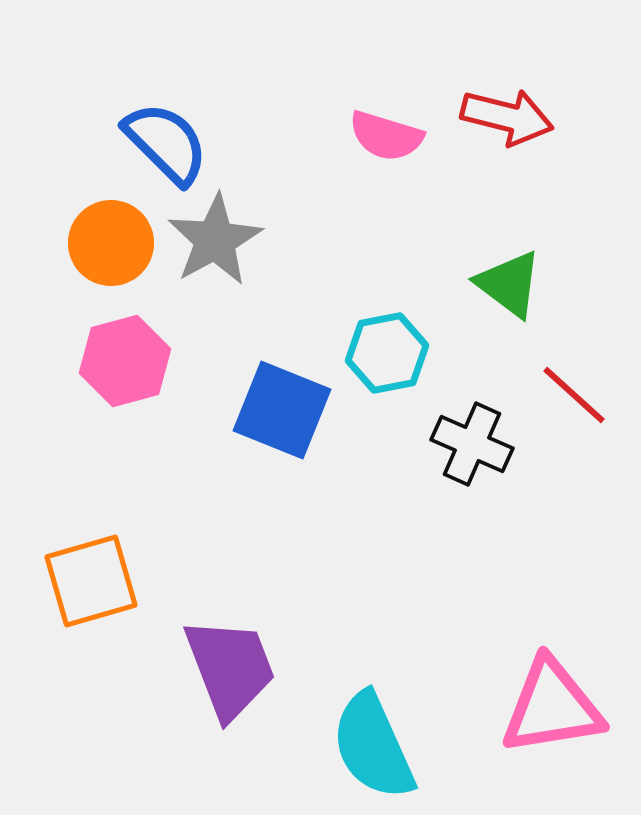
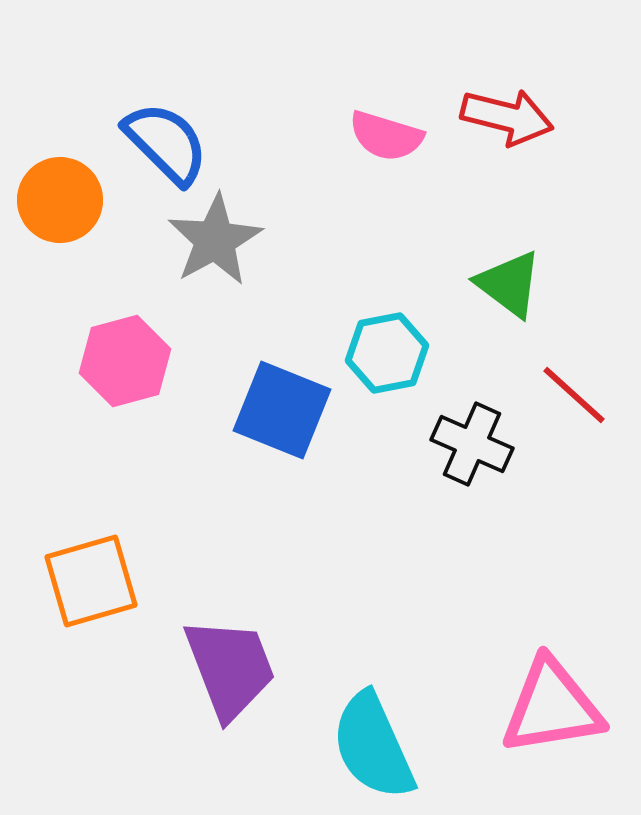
orange circle: moved 51 px left, 43 px up
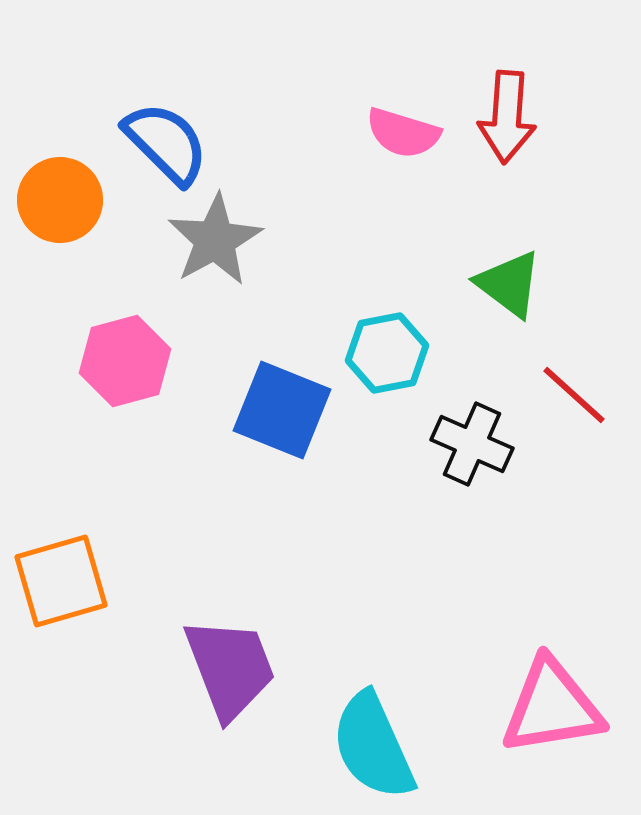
red arrow: rotated 80 degrees clockwise
pink semicircle: moved 17 px right, 3 px up
orange square: moved 30 px left
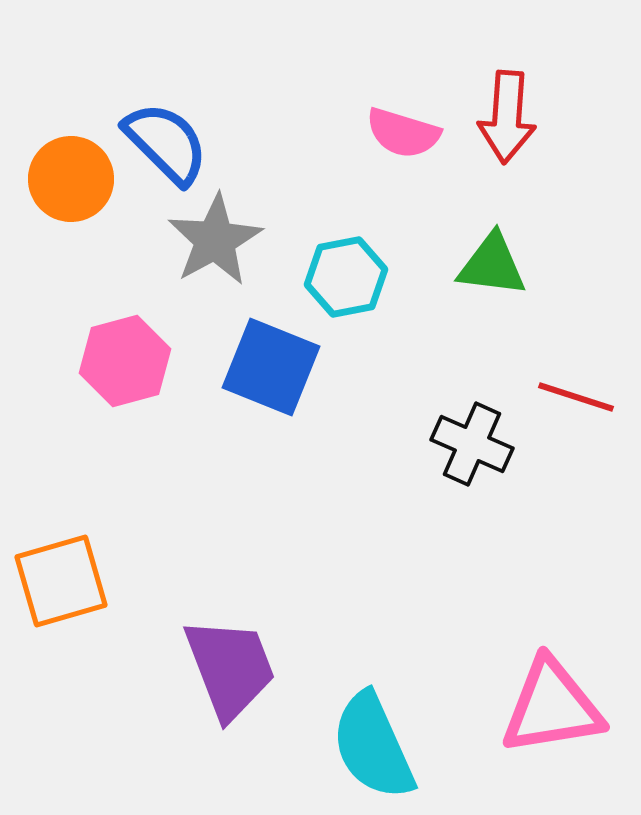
orange circle: moved 11 px right, 21 px up
green triangle: moved 17 px left, 19 px up; rotated 30 degrees counterclockwise
cyan hexagon: moved 41 px left, 76 px up
red line: moved 2 px right, 2 px down; rotated 24 degrees counterclockwise
blue square: moved 11 px left, 43 px up
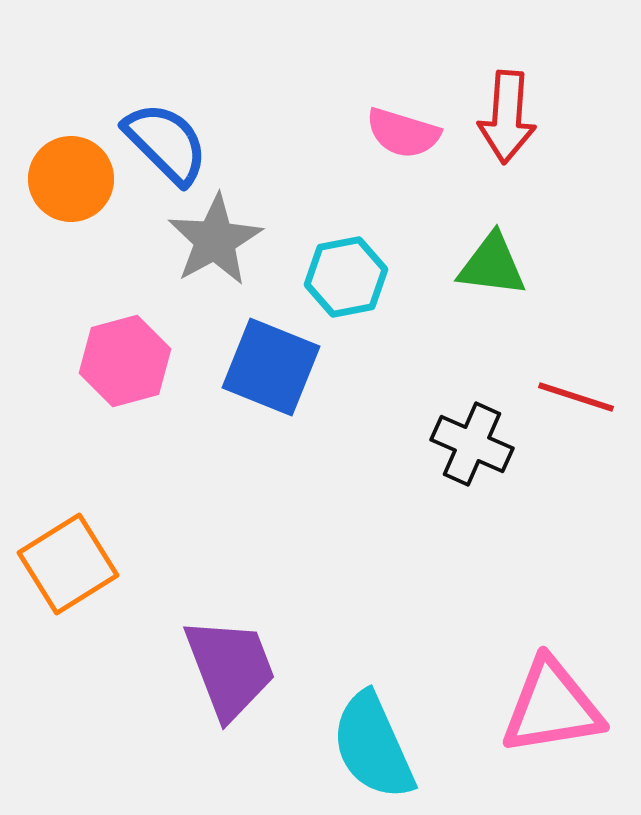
orange square: moved 7 px right, 17 px up; rotated 16 degrees counterclockwise
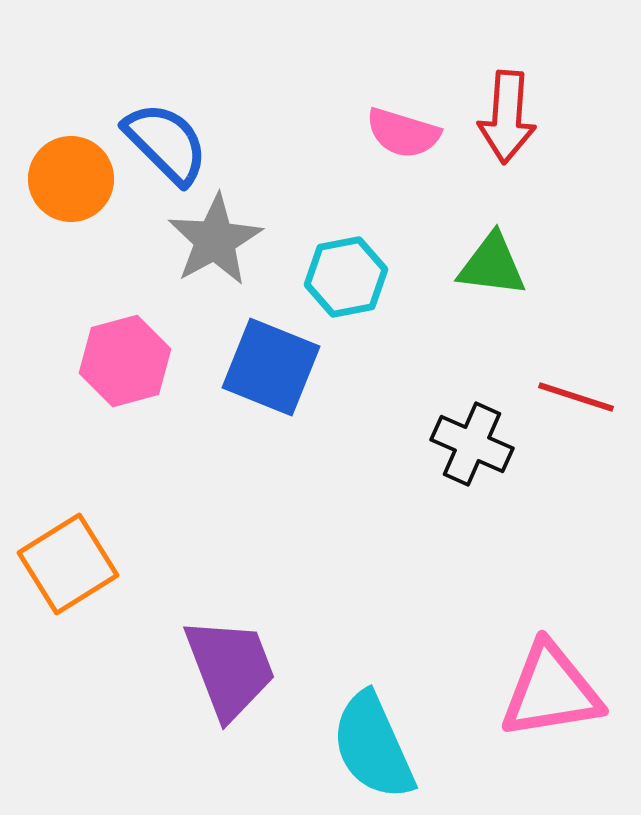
pink triangle: moved 1 px left, 16 px up
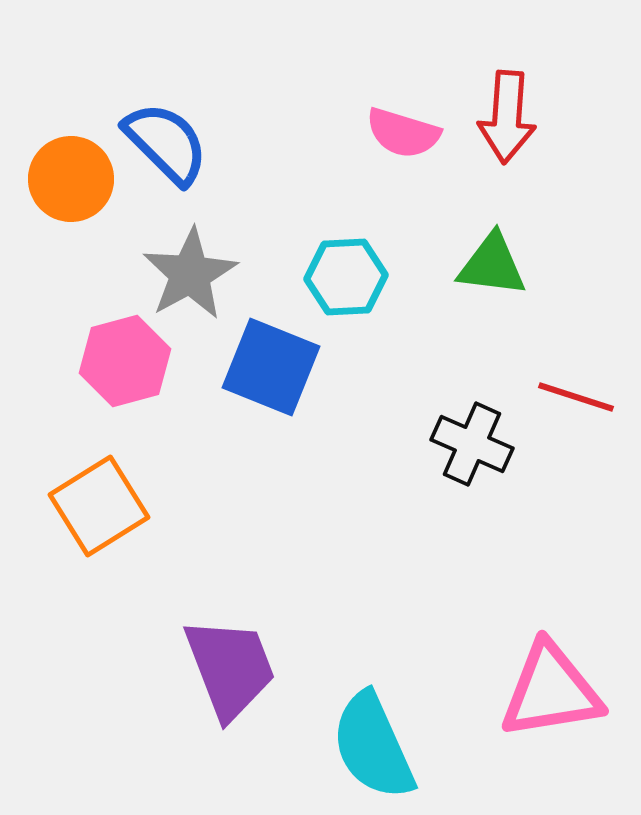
gray star: moved 25 px left, 34 px down
cyan hexagon: rotated 8 degrees clockwise
orange square: moved 31 px right, 58 px up
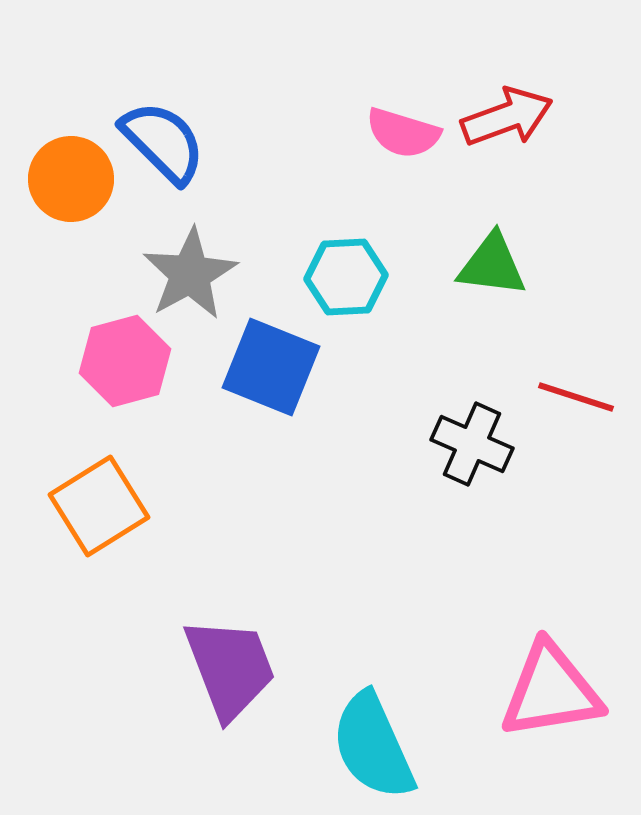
red arrow: rotated 114 degrees counterclockwise
blue semicircle: moved 3 px left, 1 px up
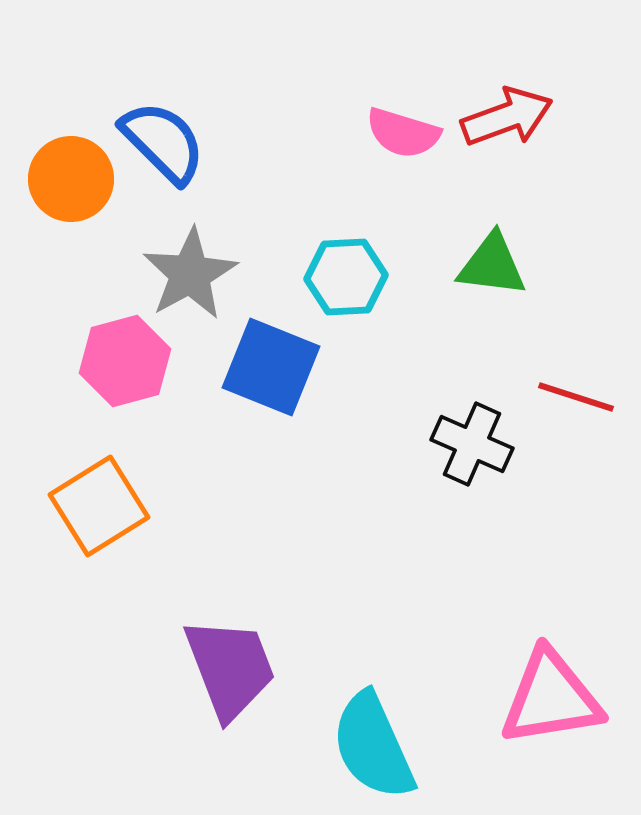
pink triangle: moved 7 px down
